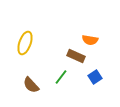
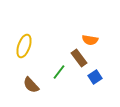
yellow ellipse: moved 1 px left, 3 px down
brown rectangle: moved 3 px right, 2 px down; rotated 30 degrees clockwise
green line: moved 2 px left, 5 px up
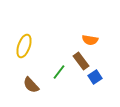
brown rectangle: moved 2 px right, 3 px down
